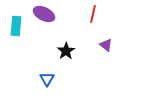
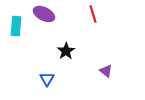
red line: rotated 30 degrees counterclockwise
purple triangle: moved 26 px down
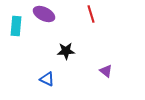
red line: moved 2 px left
black star: rotated 30 degrees clockwise
blue triangle: rotated 35 degrees counterclockwise
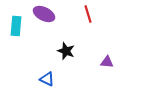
red line: moved 3 px left
black star: rotated 24 degrees clockwise
purple triangle: moved 1 px right, 9 px up; rotated 32 degrees counterclockwise
